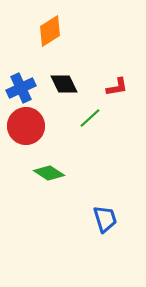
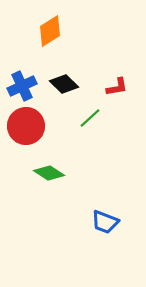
black diamond: rotated 20 degrees counterclockwise
blue cross: moved 1 px right, 2 px up
blue trapezoid: moved 3 px down; rotated 128 degrees clockwise
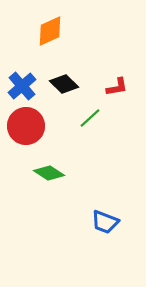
orange diamond: rotated 8 degrees clockwise
blue cross: rotated 16 degrees counterclockwise
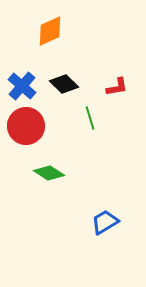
blue cross: rotated 8 degrees counterclockwise
green line: rotated 65 degrees counterclockwise
blue trapezoid: rotated 128 degrees clockwise
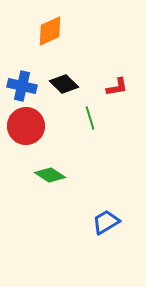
blue cross: rotated 28 degrees counterclockwise
green diamond: moved 1 px right, 2 px down
blue trapezoid: moved 1 px right
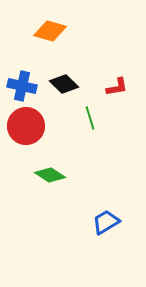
orange diamond: rotated 40 degrees clockwise
